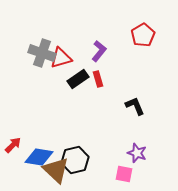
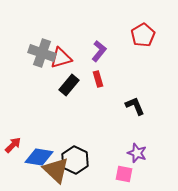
black rectangle: moved 9 px left, 6 px down; rotated 15 degrees counterclockwise
black hexagon: rotated 20 degrees counterclockwise
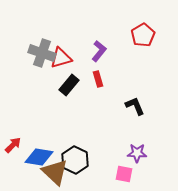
purple star: rotated 18 degrees counterclockwise
brown triangle: moved 1 px left, 2 px down
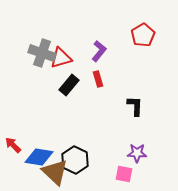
black L-shape: rotated 25 degrees clockwise
red arrow: rotated 90 degrees counterclockwise
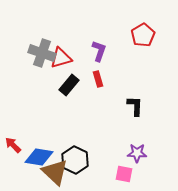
purple L-shape: rotated 20 degrees counterclockwise
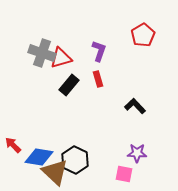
black L-shape: rotated 45 degrees counterclockwise
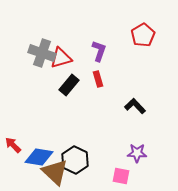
pink square: moved 3 px left, 2 px down
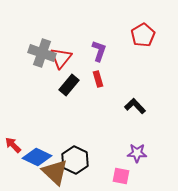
red triangle: rotated 35 degrees counterclockwise
blue diamond: moved 2 px left; rotated 16 degrees clockwise
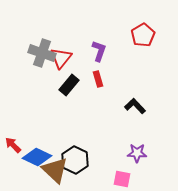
brown triangle: moved 2 px up
pink square: moved 1 px right, 3 px down
